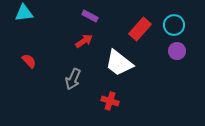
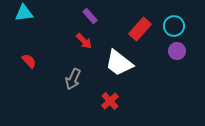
purple rectangle: rotated 21 degrees clockwise
cyan circle: moved 1 px down
red arrow: rotated 78 degrees clockwise
red cross: rotated 30 degrees clockwise
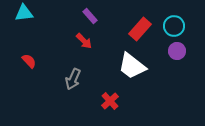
white trapezoid: moved 13 px right, 3 px down
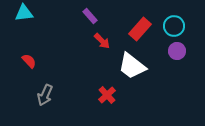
red arrow: moved 18 px right
gray arrow: moved 28 px left, 16 px down
red cross: moved 3 px left, 6 px up
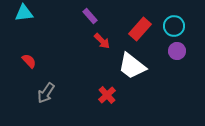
gray arrow: moved 1 px right, 2 px up; rotated 10 degrees clockwise
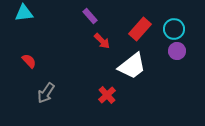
cyan circle: moved 3 px down
white trapezoid: rotated 76 degrees counterclockwise
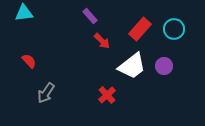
purple circle: moved 13 px left, 15 px down
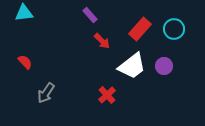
purple rectangle: moved 1 px up
red semicircle: moved 4 px left, 1 px down
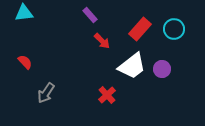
purple circle: moved 2 px left, 3 px down
